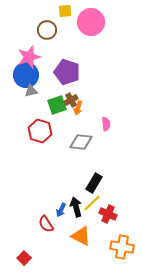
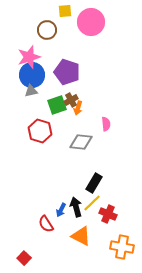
blue circle: moved 6 px right
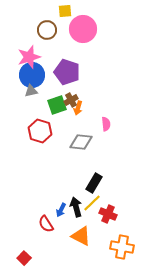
pink circle: moved 8 px left, 7 px down
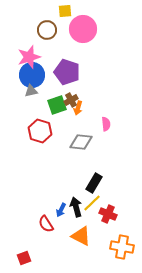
red square: rotated 24 degrees clockwise
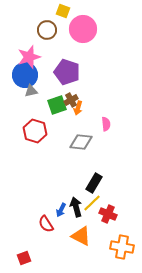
yellow square: moved 2 px left; rotated 24 degrees clockwise
blue circle: moved 7 px left
red hexagon: moved 5 px left
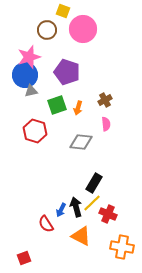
brown cross: moved 34 px right
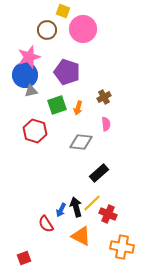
brown cross: moved 1 px left, 3 px up
black rectangle: moved 5 px right, 10 px up; rotated 18 degrees clockwise
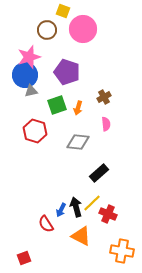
gray diamond: moved 3 px left
orange cross: moved 4 px down
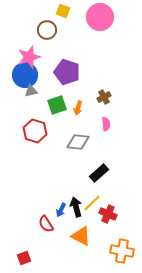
pink circle: moved 17 px right, 12 px up
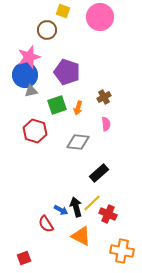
blue arrow: rotated 88 degrees counterclockwise
